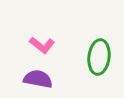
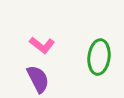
purple semicircle: rotated 52 degrees clockwise
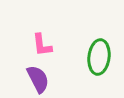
pink L-shape: rotated 45 degrees clockwise
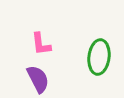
pink L-shape: moved 1 px left, 1 px up
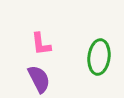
purple semicircle: moved 1 px right
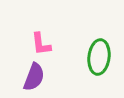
purple semicircle: moved 5 px left, 2 px up; rotated 48 degrees clockwise
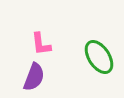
green ellipse: rotated 40 degrees counterclockwise
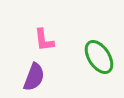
pink L-shape: moved 3 px right, 4 px up
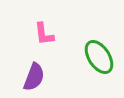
pink L-shape: moved 6 px up
